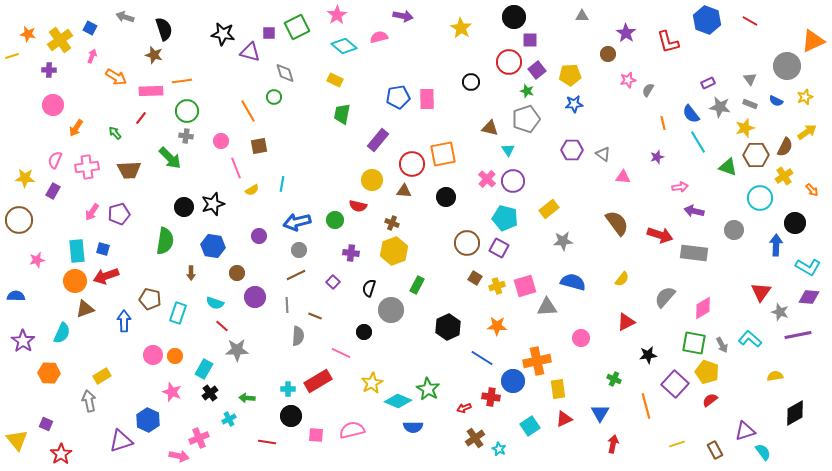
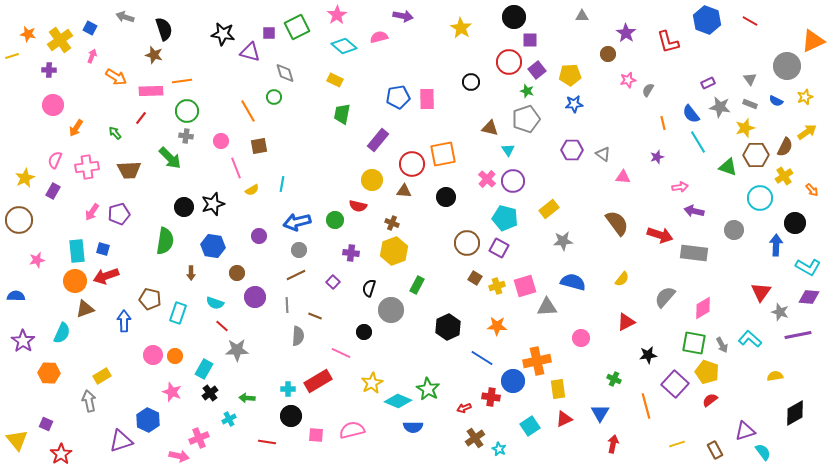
yellow star at (25, 178): rotated 30 degrees counterclockwise
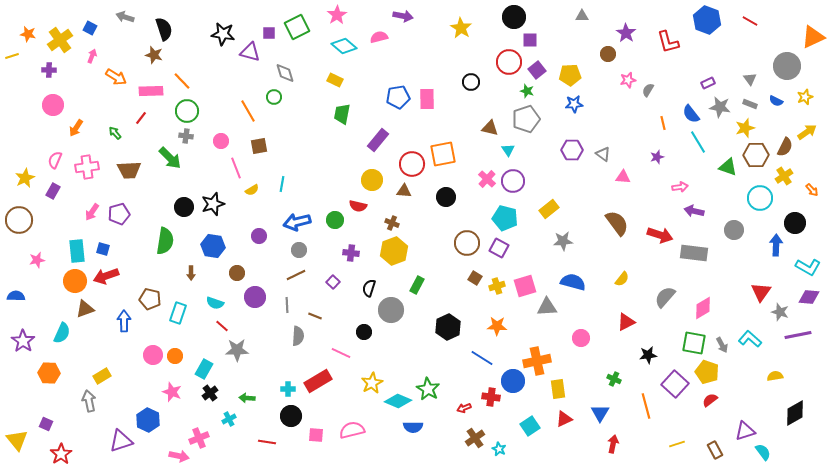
orange triangle at (813, 41): moved 4 px up
orange line at (182, 81): rotated 54 degrees clockwise
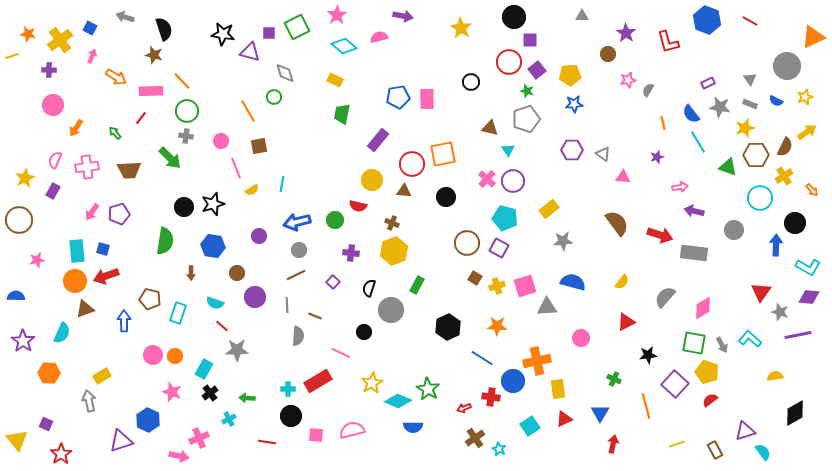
yellow semicircle at (622, 279): moved 3 px down
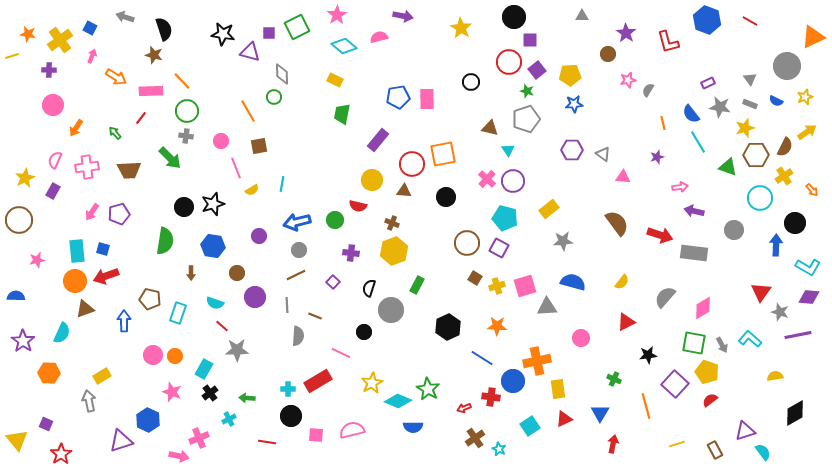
gray diamond at (285, 73): moved 3 px left, 1 px down; rotated 15 degrees clockwise
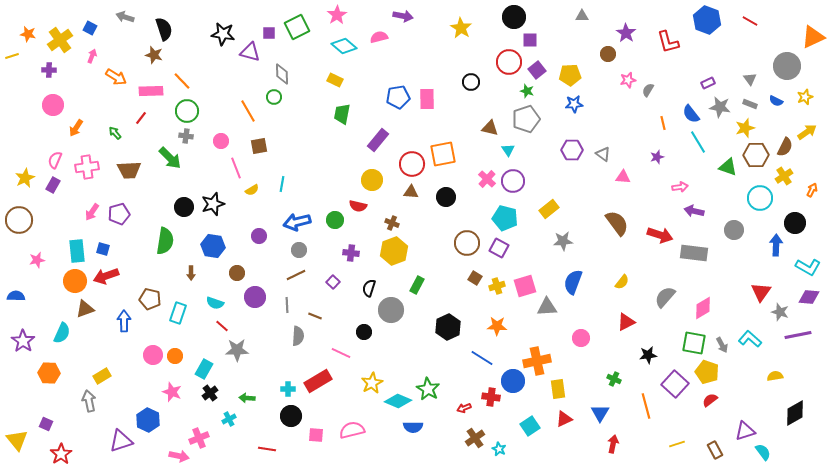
orange arrow at (812, 190): rotated 112 degrees counterclockwise
purple rectangle at (53, 191): moved 6 px up
brown triangle at (404, 191): moved 7 px right, 1 px down
blue semicircle at (573, 282): rotated 85 degrees counterclockwise
red line at (267, 442): moved 7 px down
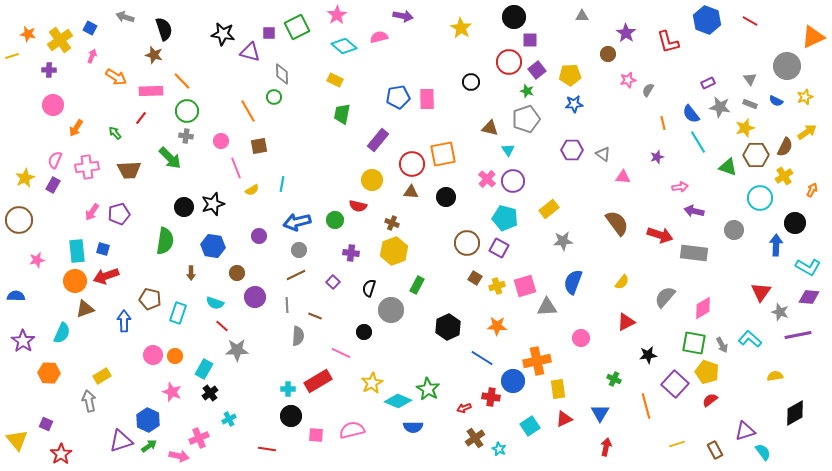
green arrow at (247, 398): moved 98 px left, 48 px down; rotated 140 degrees clockwise
red arrow at (613, 444): moved 7 px left, 3 px down
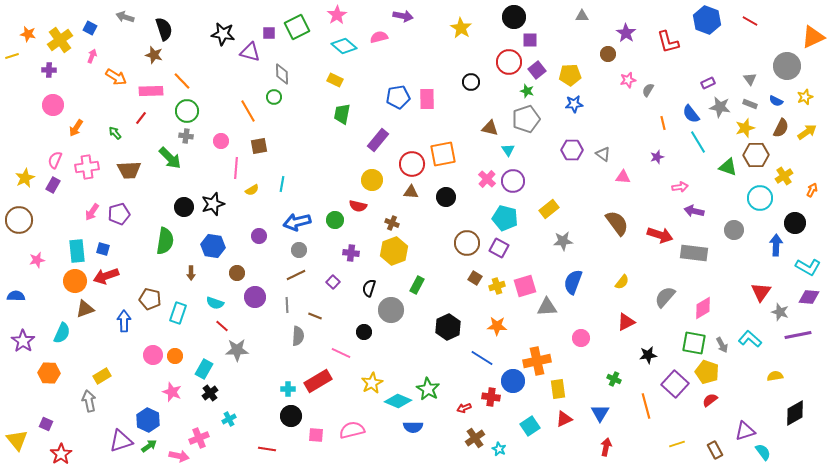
brown semicircle at (785, 147): moved 4 px left, 19 px up
pink line at (236, 168): rotated 25 degrees clockwise
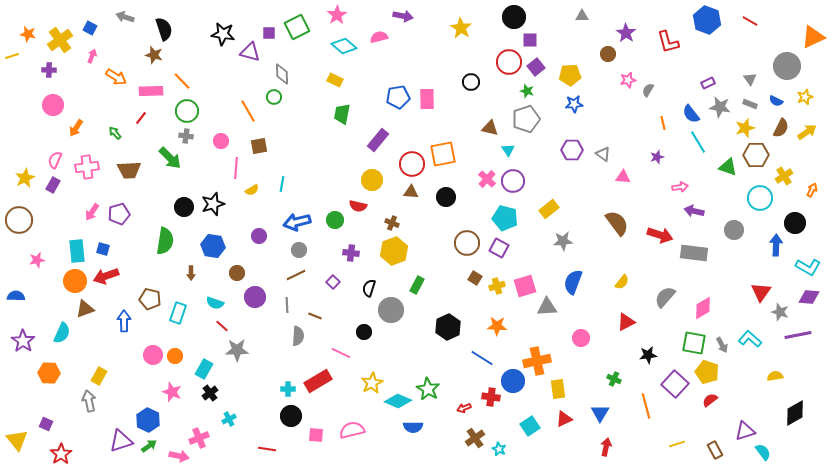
purple square at (537, 70): moved 1 px left, 3 px up
yellow rectangle at (102, 376): moved 3 px left; rotated 30 degrees counterclockwise
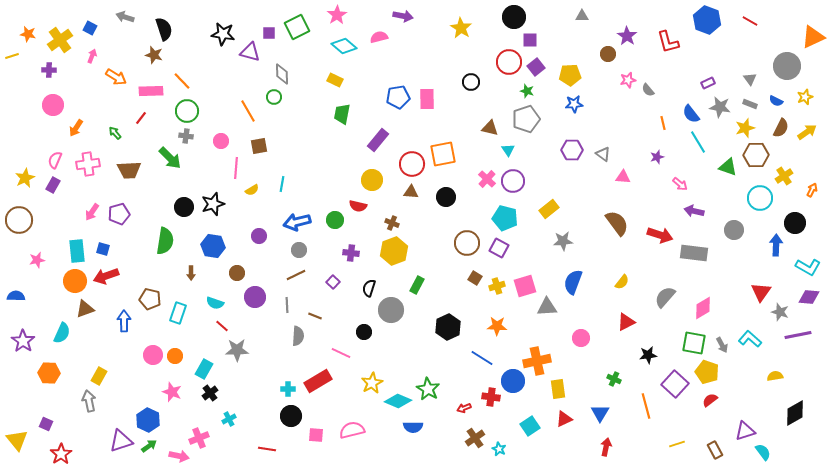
purple star at (626, 33): moved 1 px right, 3 px down
gray semicircle at (648, 90): rotated 72 degrees counterclockwise
pink cross at (87, 167): moved 1 px right, 3 px up
pink arrow at (680, 187): moved 3 px up; rotated 49 degrees clockwise
